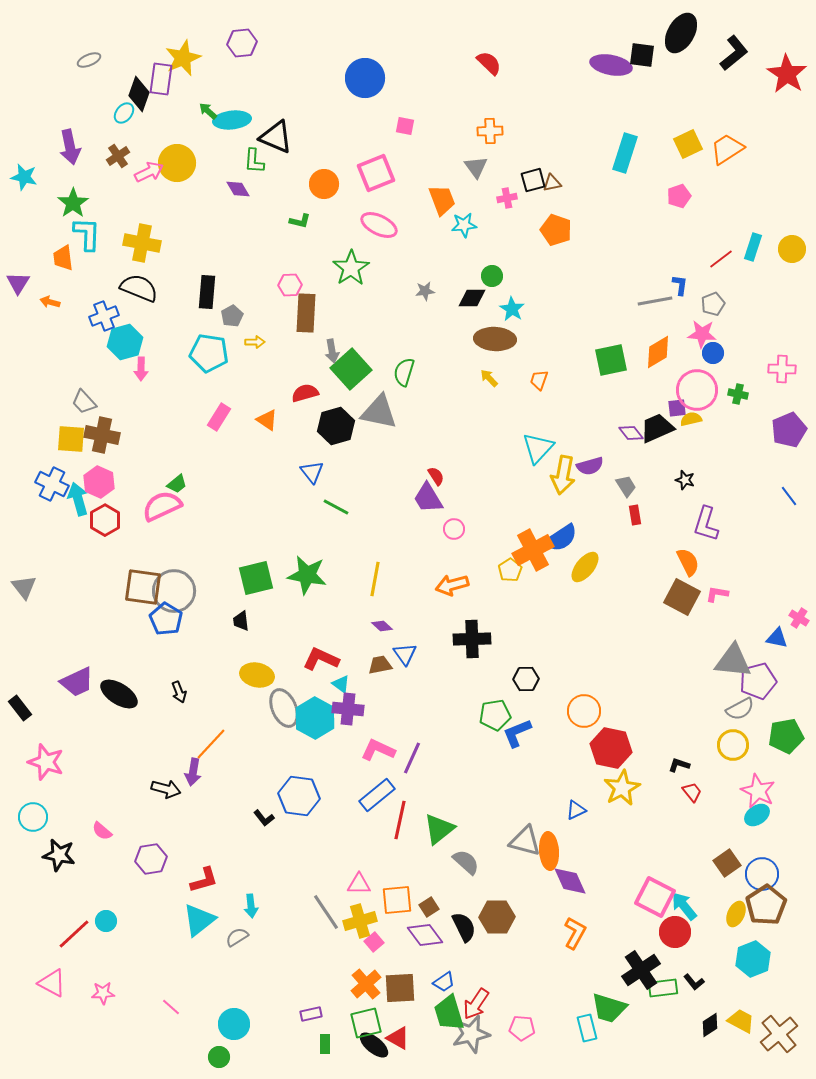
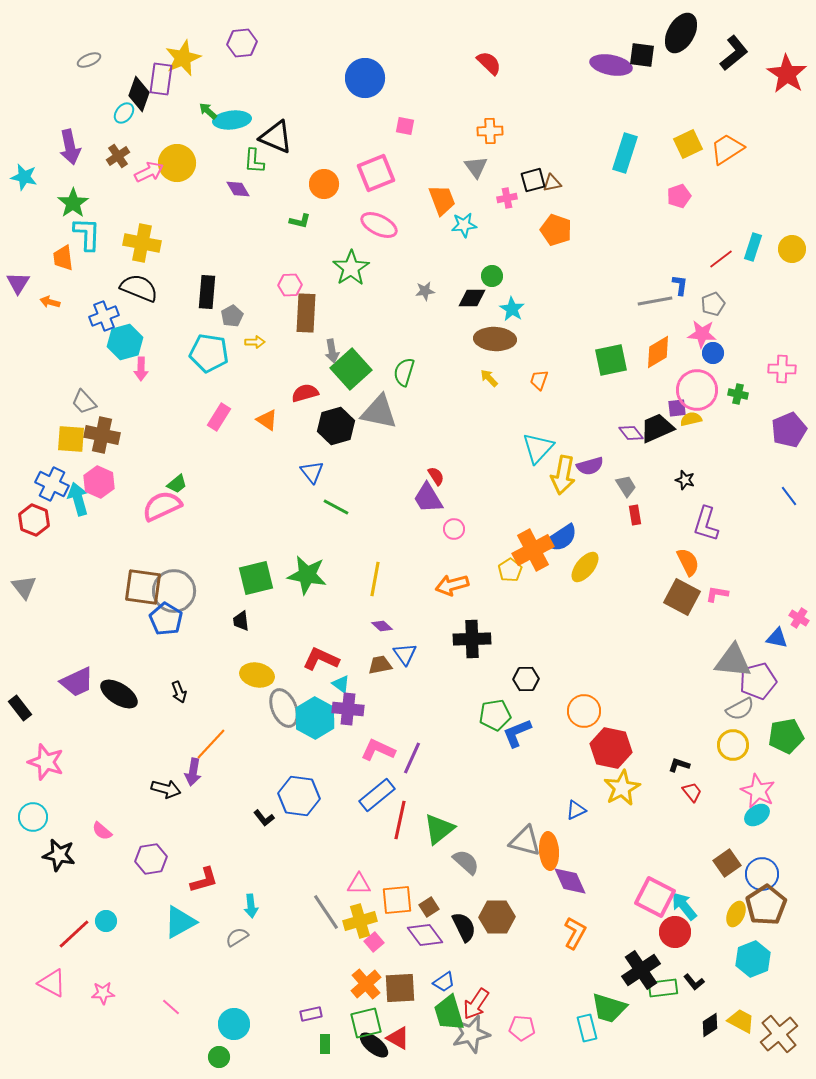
red hexagon at (105, 520): moved 71 px left; rotated 8 degrees counterclockwise
cyan triangle at (199, 920): moved 19 px left, 2 px down; rotated 9 degrees clockwise
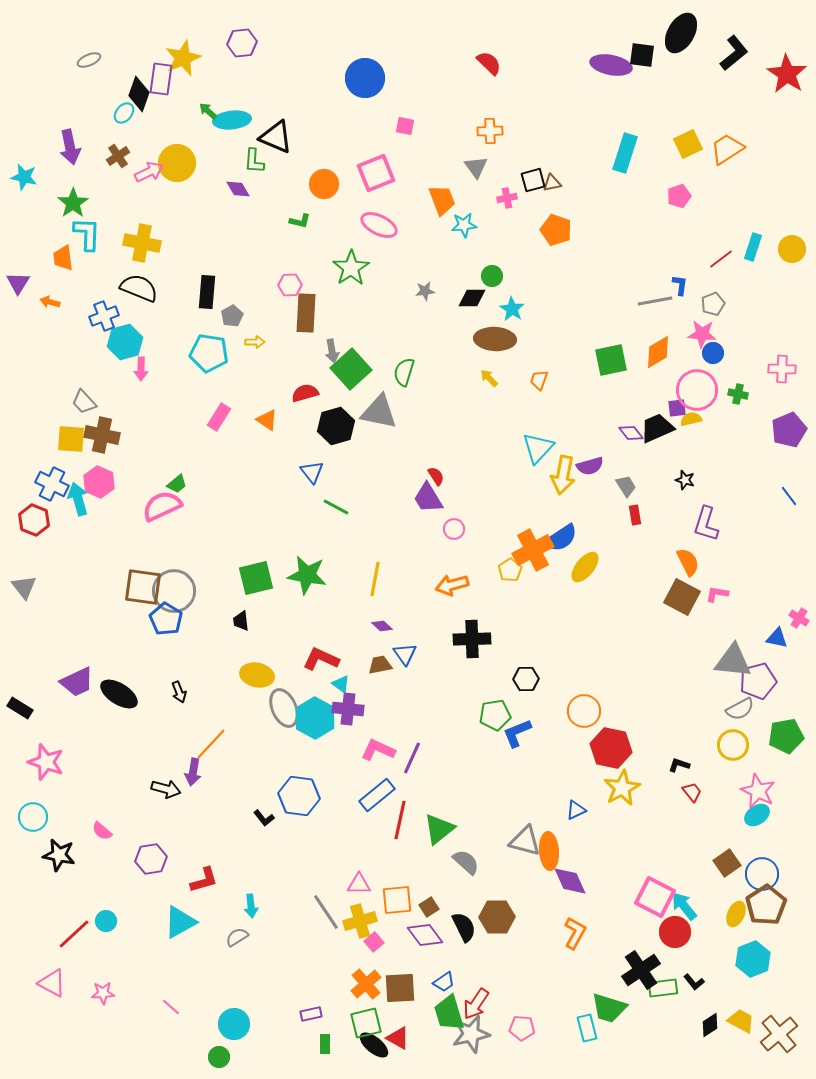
black rectangle at (20, 708): rotated 20 degrees counterclockwise
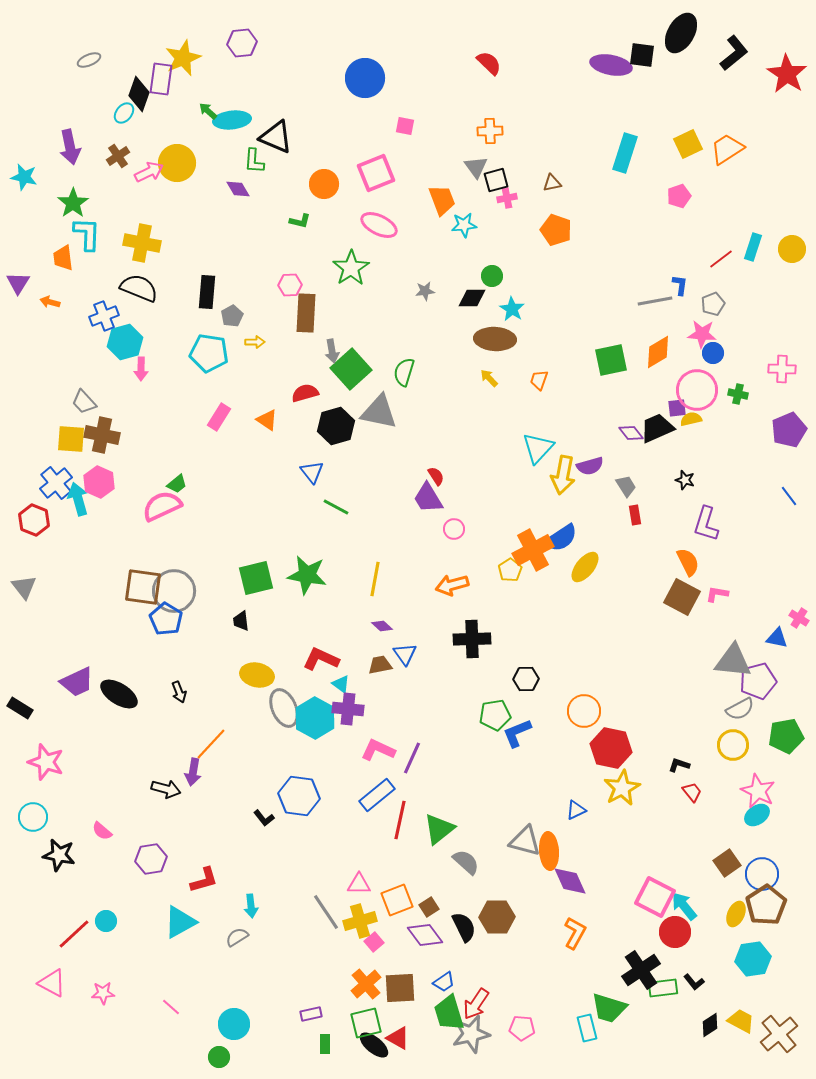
black square at (533, 180): moved 37 px left
blue cross at (52, 484): moved 4 px right, 1 px up; rotated 24 degrees clockwise
orange square at (397, 900): rotated 16 degrees counterclockwise
cyan hexagon at (753, 959): rotated 12 degrees clockwise
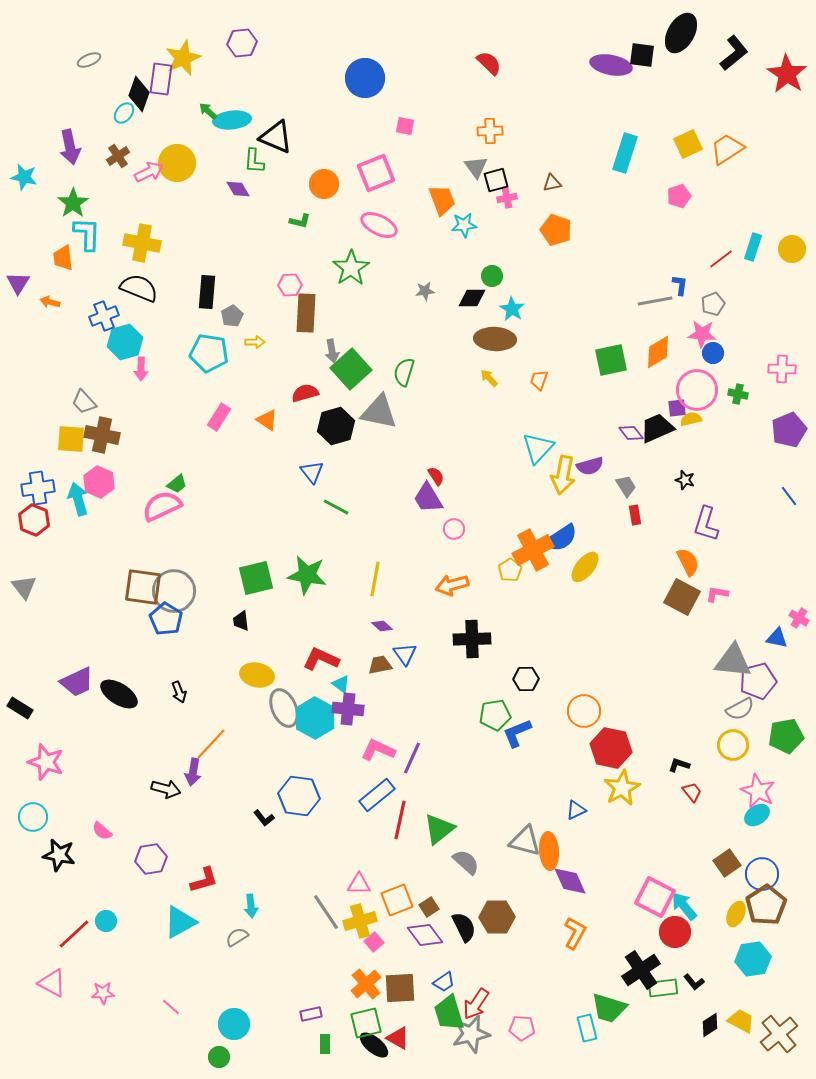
blue cross at (56, 483): moved 18 px left, 5 px down; rotated 32 degrees clockwise
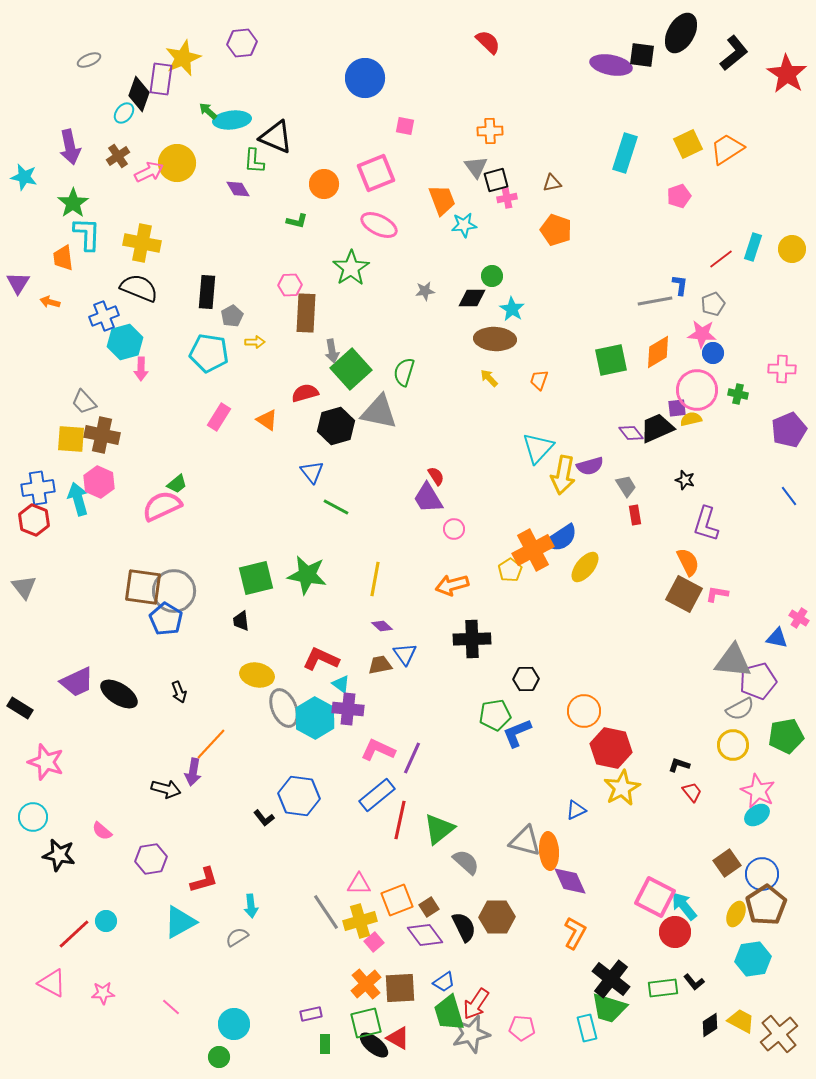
red semicircle at (489, 63): moved 1 px left, 21 px up
green L-shape at (300, 221): moved 3 px left
brown square at (682, 597): moved 2 px right, 3 px up
black cross at (641, 970): moved 30 px left, 9 px down; rotated 18 degrees counterclockwise
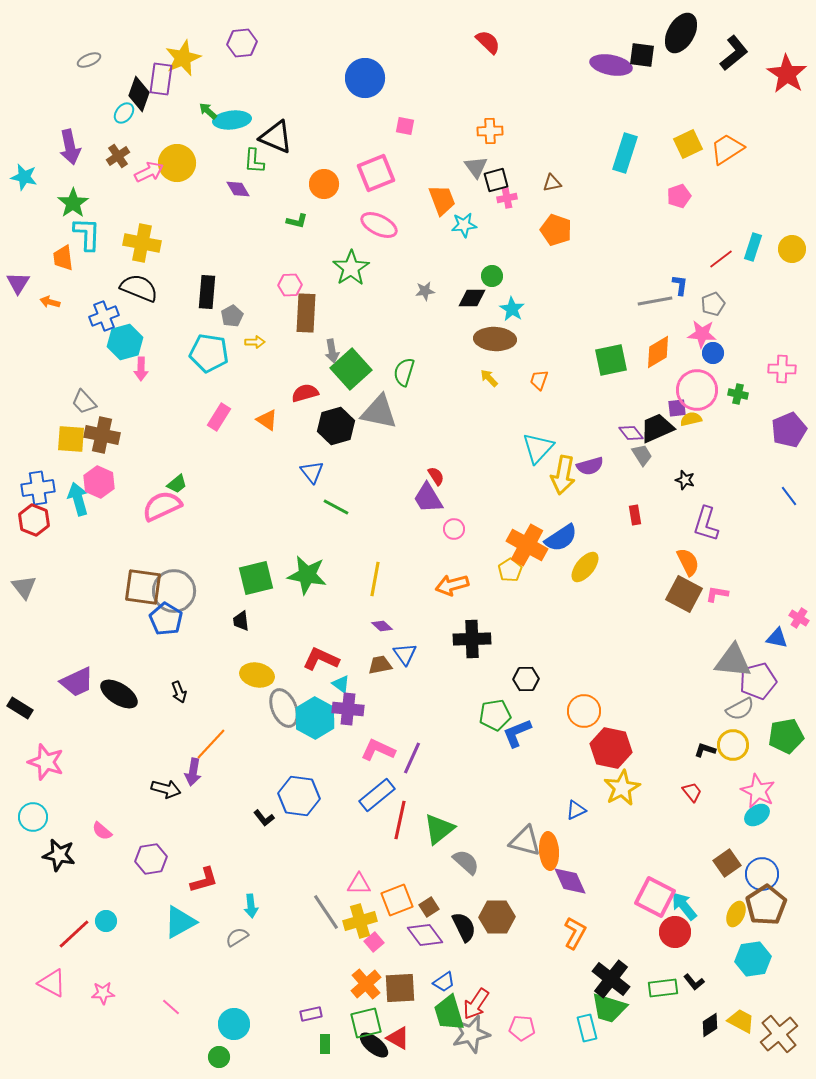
gray trapezoid at (626, 486): moved 16 px right, 31 px up
orange cross at (533, 550): moved 6 px left, 5 px up; rotated 33 degrees counterclockwise
black L-shape at (679, 765): moved 26 px right, 15 px up
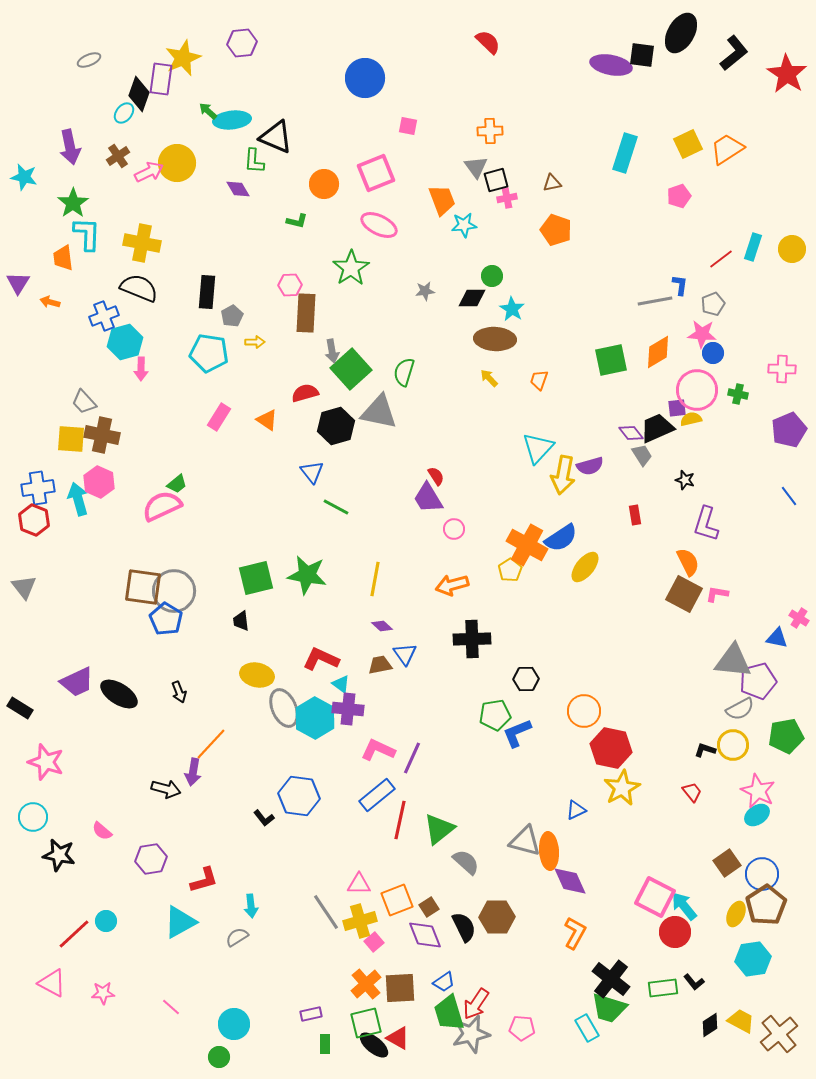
pink square at (405, 126): moved 3 px right
purple diamond at (425, 935): rotated 15 degrees clockwise
cyan rectangle at (587, 1028): rotated 16 degrees counterclockwise
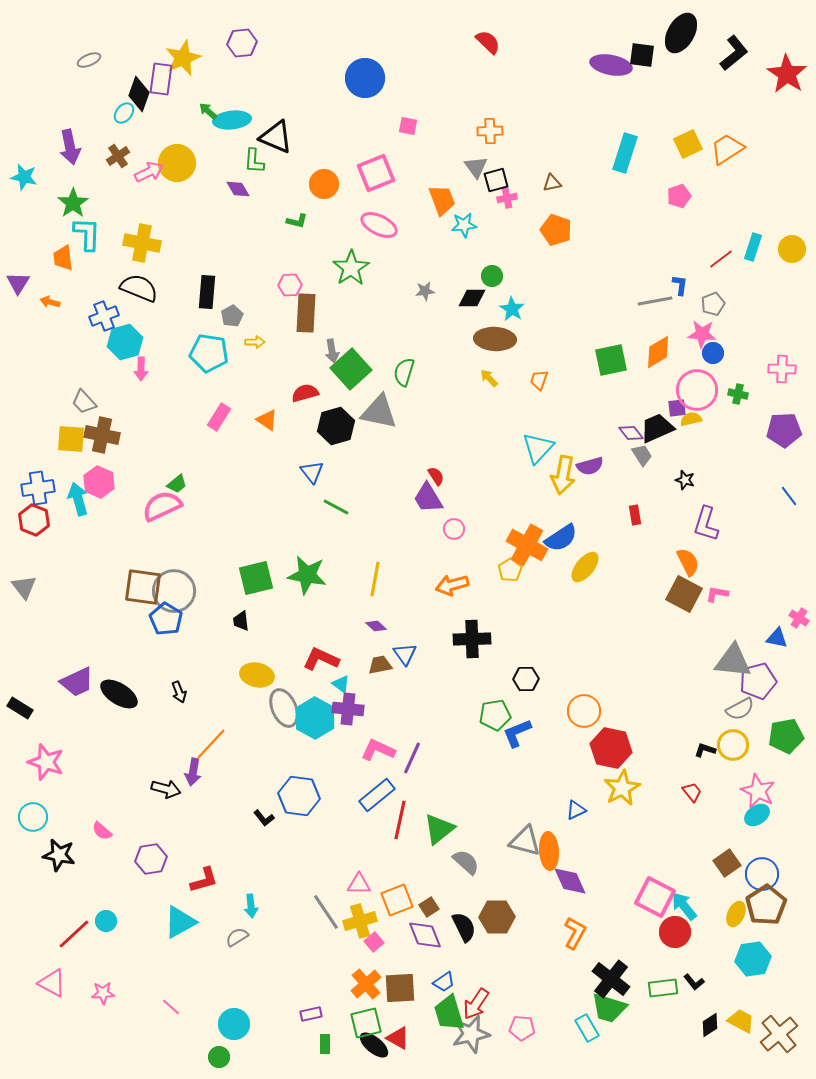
purple pentagon at (789, 430): moved 5 px left; rotated 20 degrees clockwise
purple diamond at (382, 626): moved 6 px left
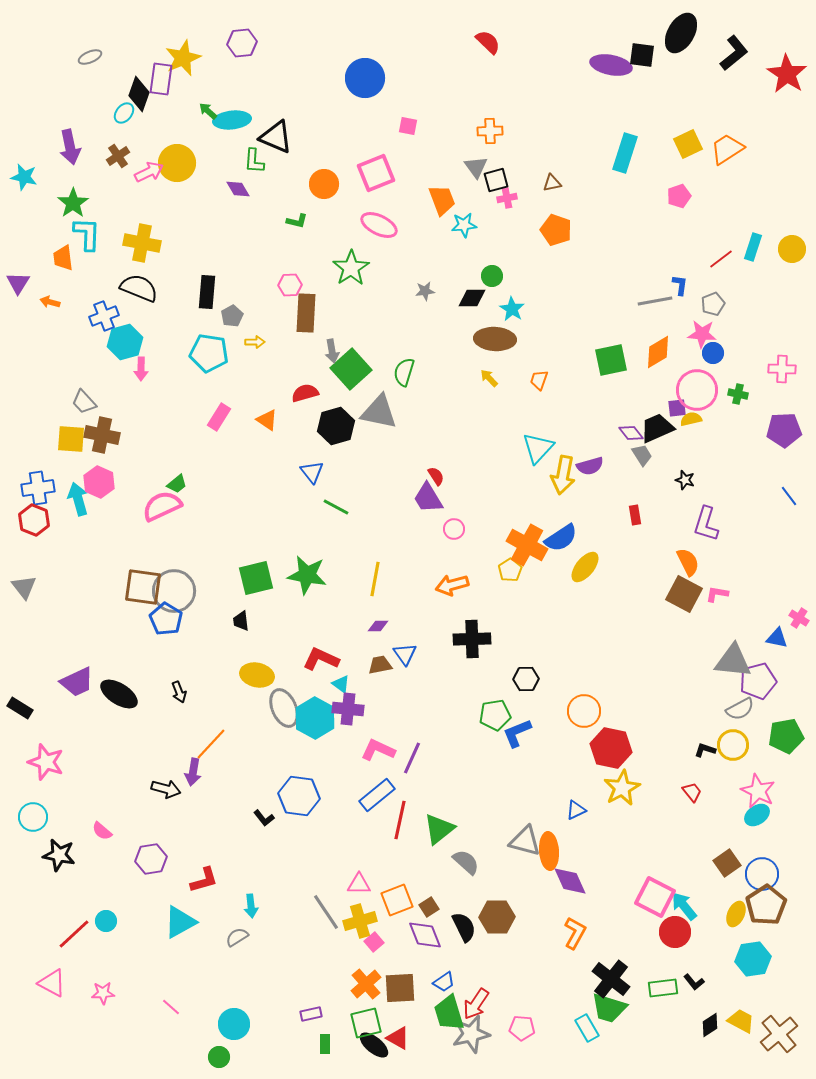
gray ellipse at (89, 60): moved 1 px right, 3 px up
purple diamond at (376, 626): moved 2 px right; rotated 45 degrees counterclockwise
